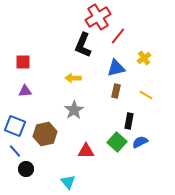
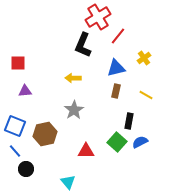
red square: moved 5 px left, 1 px down
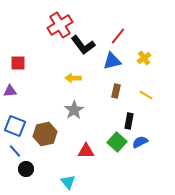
red cross: moved 38 px left, 8 px down
black L-shape: rotated 60 degrees counterclockwise
blue triangle: moved 4 px left, 7 px up
purple triangle: moved 15 px left
